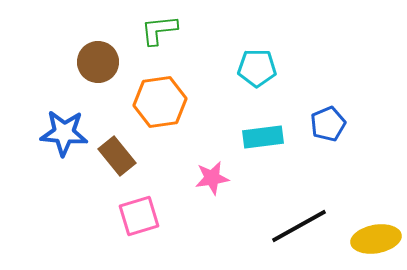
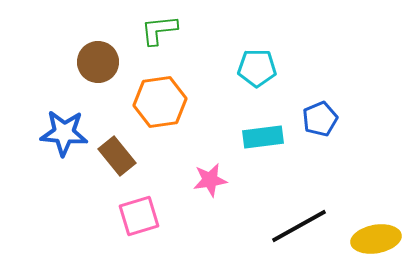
blue pentagon: moved 8 px left, 5 px up
pink star: moved 2 px left, 2 px down
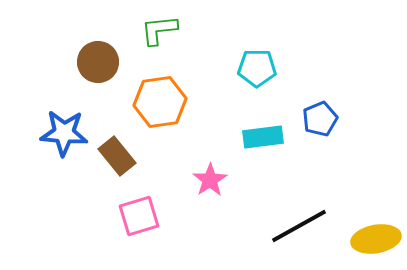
pink star: rotated 24 degrees counterclockwise
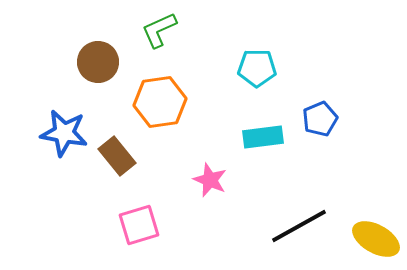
green L-shape: rotated 18 degrees counterclockwise
blue star: rotated 6 degrees clockwise
pink star: rotated 16 degrees counterclockwise
pink square: moved 9 px down
yellow ellipse: rotated 39 degrees clockwise
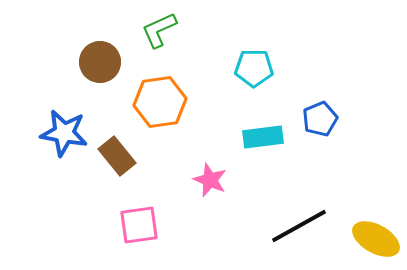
brown circle: moved 2 px right
cyan pentagon: moved 3 px left
pink square: rotated 9 degrees clockwise
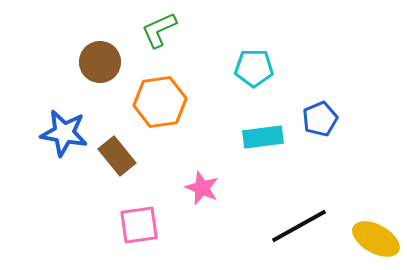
pink star: moved 8 px left, 8 px down
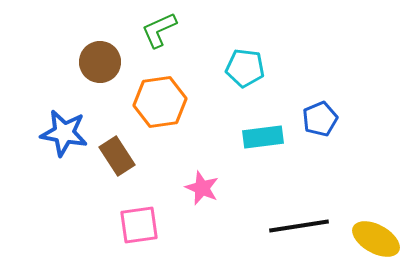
cyan pentagon: moved 9 px left; rotated 6 degrees clockwise
brown rectangle: rotated 6 degrees clockwise
black line: rotated 20 degrees clockwise
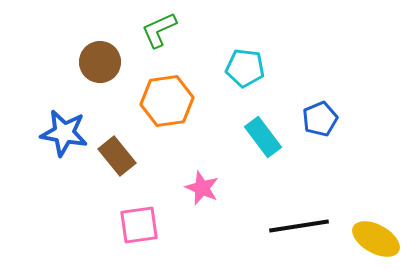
orange hexagon: moved 7 px right, 1 px up
cyan rectangle: rotated 60 degrees clockwise
brown rectangle: rotated 6 degrees counterclockwise
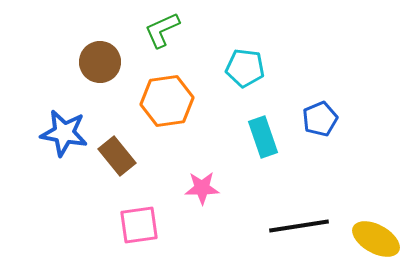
green L-shape: moved 3 px right
cyan rectangle: rotated 18 degrees clockwise
pink star: rotated 24 degrees counterclockwise
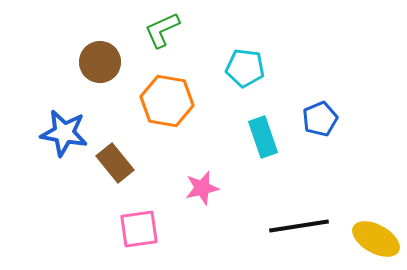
orange hexagon: rotated 18 degrees clockwise
brown rectangle: moved 2 px left, 7 px down
pink star: rotated 12 degrees counterclockwise
pink square: moved 4 px down
